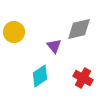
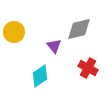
red cross: moved 5 px right, 10 px up
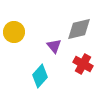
red cross: moved 5 px left, 4 px up
cyan diamond: rotated 15 degrees counterclockwise
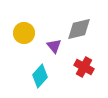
yellow circle: moved 10 px right, 1 px down
red cross: moved 1 px right, 3 px down
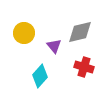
gray diamond: moved 1 px right, 3 px down
red cross: rotated 12 degrees counterclockwise
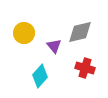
red cross: moved 1 px right, 1 px down
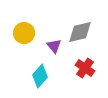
red cross: rotated 18 degrees clockwise
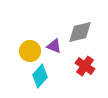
yellow circle: moved 6 px right, 18 px down
purple triangle: rotated 28 degrees counterclockwise
red cross: moved 2 px up
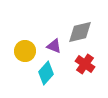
yellow circle: moved 5 px left
red cross: moved 2 px up
cyan diamond: moved 6 px right, 3 px up
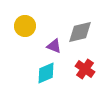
yellow circle: moved 25 px up
red cross: moved 5 px down
cyan diamond: rotated 25 degrees clockwise
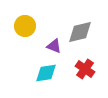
cyan diamond: rotated 15 degrees clockwise
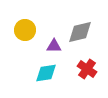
yellow circle: moved 4 px down
purple triangle: rotated 21 degrees counterclockwise
red cross: moved 2 px right
